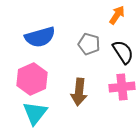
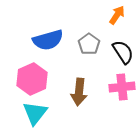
blue semicircle: moved 8 px right, 3 px down
gray pentagon: rotated 20 degrees clockwise
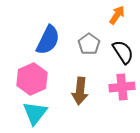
blue semicircle: rotated 48 degrees counterclockwise
brown arrow: moved 1 px right, 1 px up
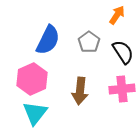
gray pentagon: moved 2 px up
pink cross: moved 2 px down
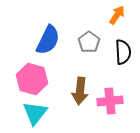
black semicircle: rotated 30 degrees clockwise
pink hexagon: rotated 20 degrees counterclockwise
pink cross: moved 12 px left, 12 px down
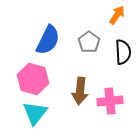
pink hexagon: moved 1 px right
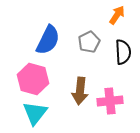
gray pentagon: rotated 10 degrees clockwise
